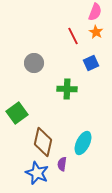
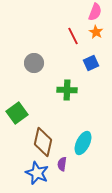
green cross: moved 1 px down
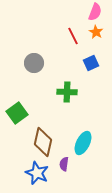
green cross: moved 2 px down
purple semicircle: moved 2 px right
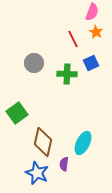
pink semicircle: moved 3 px left
red line: moved 3 px down
green cross: moved 18 px up
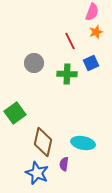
orange star: rotated 24 degrees clockwise
red line: moved 3 px left, 2 px down
green square: moved 2 px left
cyan ellipse: rotated 75 degrees clockwise
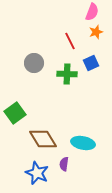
brown diamond: moved 3 px up; rotated 44 degrees counterclockwise
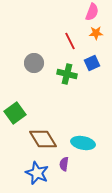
orange star: moved 1 px down; rotated 16 degrees clockwise
blue square: moved 1 px right
green cross: rotated 12 degrees clockwise
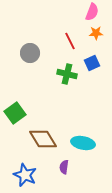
gray circle: moved 4 px left, 10 px up
purple semicircle: moved 3 px down
blue star: moved 12 px left, 2 px down
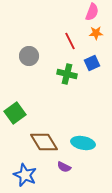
gray circle: moved 1 px left, 3 px down
brown diamond: moved 1 px right, 3 px down
purple semicircle: rotated 72 degrees counterclockwise
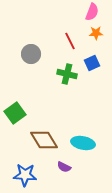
gray circle: moved 2 px right, 2 px up
brown diamond: moved 2 px up
blue star: rotated 20 degrees counterclockwise
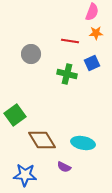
red line: rotated 54 degrees counterclockwise
green square: moved 2 px down
brown diamond: moved 2 px left
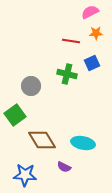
pink semicircle: moved 2 px left; rotated 138 degrees counterclockwise
red line: moved 1 px right
gray circle: moved 32 px down
